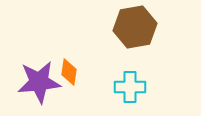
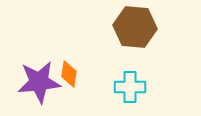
brown hexagon: rotated 15 degrees clockwise
orange diamond: moved 2 px down
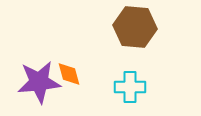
orange diamond: rotated 24 degrees counterclockwise
